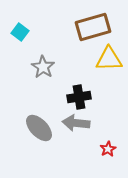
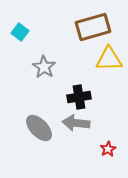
gray star: moved 1 px right
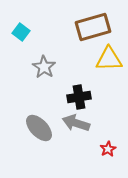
cyan square: moved 1 px right
gray arrow: rotated 12 degrees clockwise
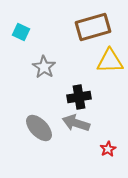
cyan square: rotated 12 degrees counterclockwise
yellow triangle: moved 1 px right, 2 px down
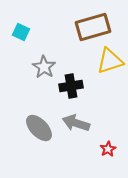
yellow triangle: rotated 16 degrees counterclockwise
black cross: moved 8 px left, 11 px up
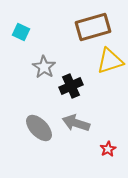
black cross: rotated 15 degrees counterclockwise
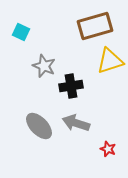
brown rectangle: moved 2 px right, 1 px up
gray star: moved 1 px up; rotated 10 degrees counterclockwise
black cross: rotated 15 degrees clockwise
gray ellipse: moved 2 px up
red star: rotated 21 degrees counterclockwise
